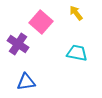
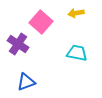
yellow arrow: rotated 63 degrees counterclockwise
blue triangle: rotated 12 degrees counterclockwise
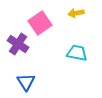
pink square: moved 1 px left, 1 px down; rotated 15 degrees clockwise
blue triangle: rotated 42 degrees counterclockwise
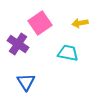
yellow arrow: moved 4 px right, 10 px down
cyan trapezoid: moved 9 px left
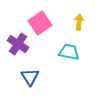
yellow arrow: moved 1 px left, 1 px up; rotated 105 degrees clockwise
cyan trapezoid: moved 1 px right, 1 px up
blue triangle: moved 4 px right, 5 px up
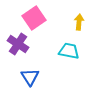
pink square: moved 6 px left, 5 px up
cyan trapezoid: moved 1 px up
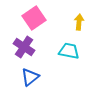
purple cross: moved 6 px right, 3 px down
blue triangle: rotated 24 degrees clockwise
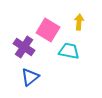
pink square: moved 14 px right, 12 px down; rotated 25 degrees counterclockwise
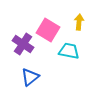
purple cross: moved 1 px left, 3 px up
